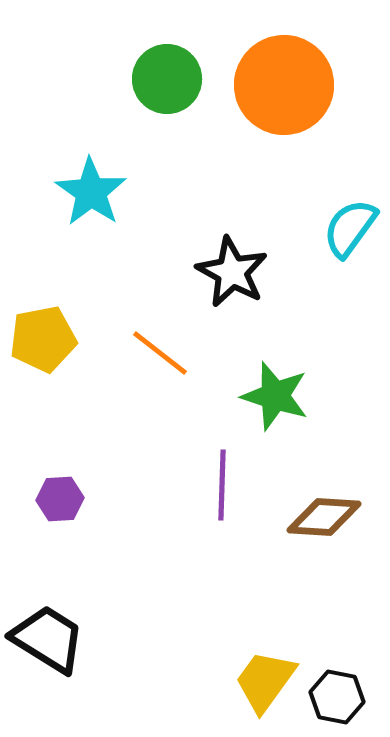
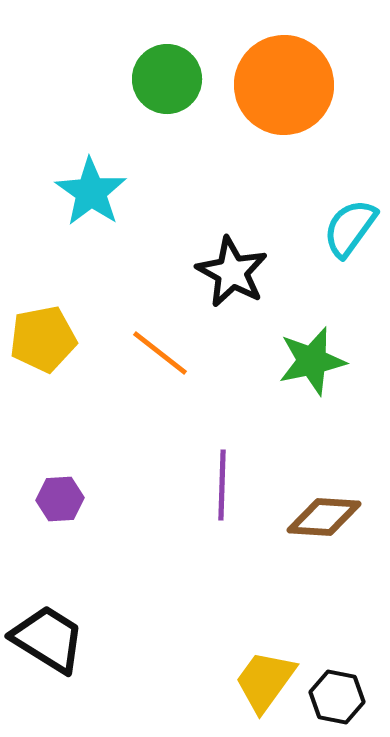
green star: moved 37 px right, 35 px up; rotated 30 degrees counterclockwise
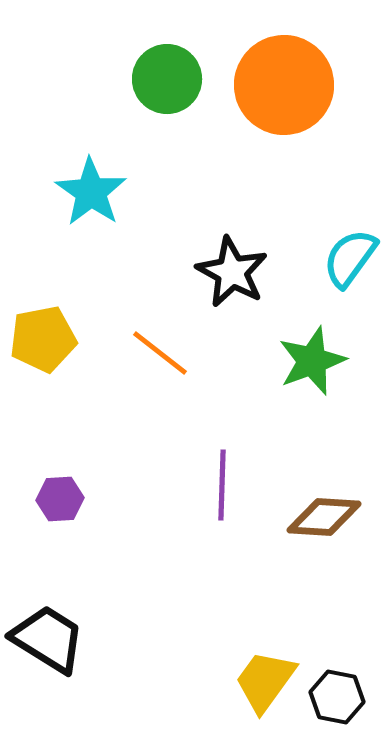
cyan semicircle: moved 30 px down
green star: rotated 8 degrees counterclockwise
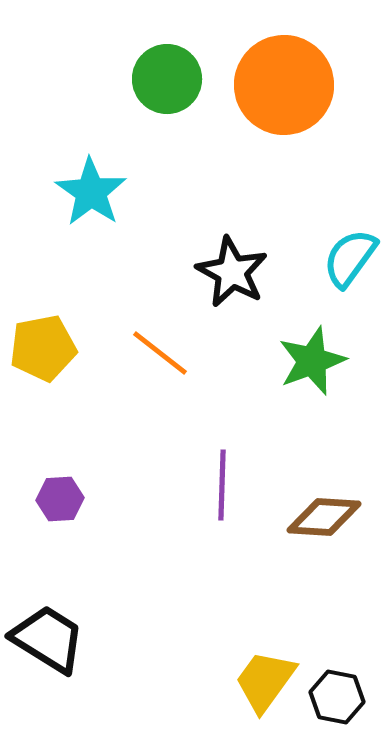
yellow pentagon: moved 9 px down
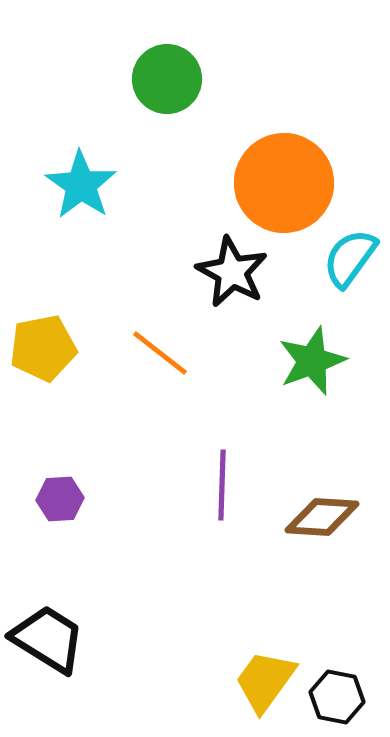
orange circle: moved 98 px down
cyan star: moved 10 px left, 7 px up
brown diamond: moved 2 px left
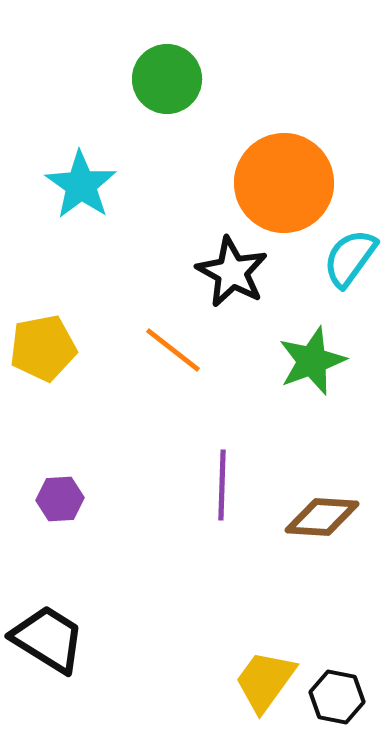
orange line: moved 13 px right, 3 px up
